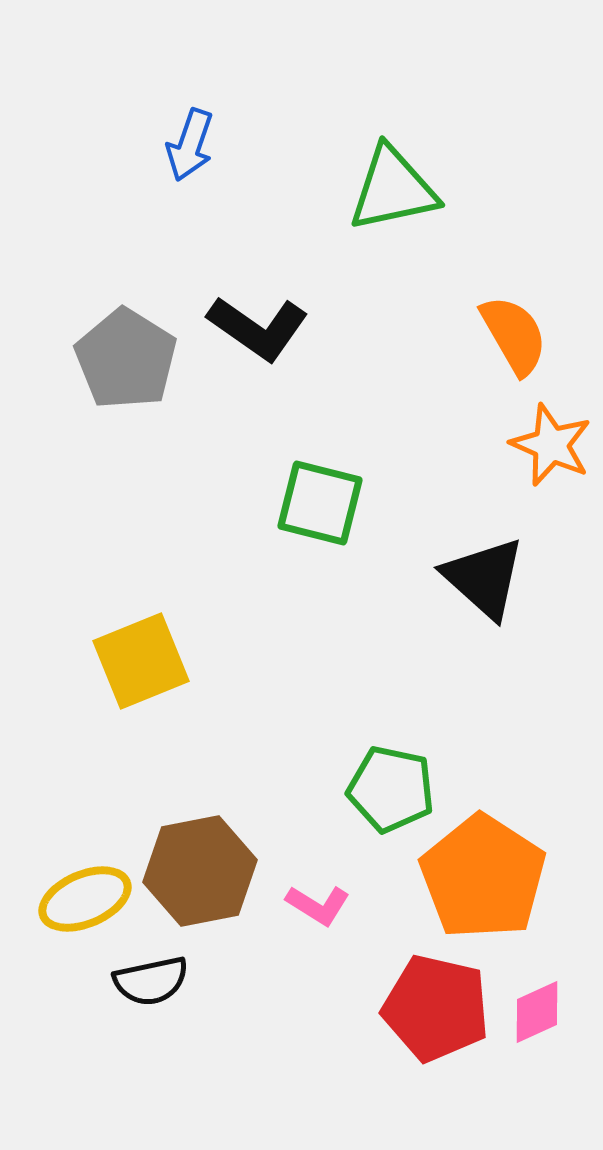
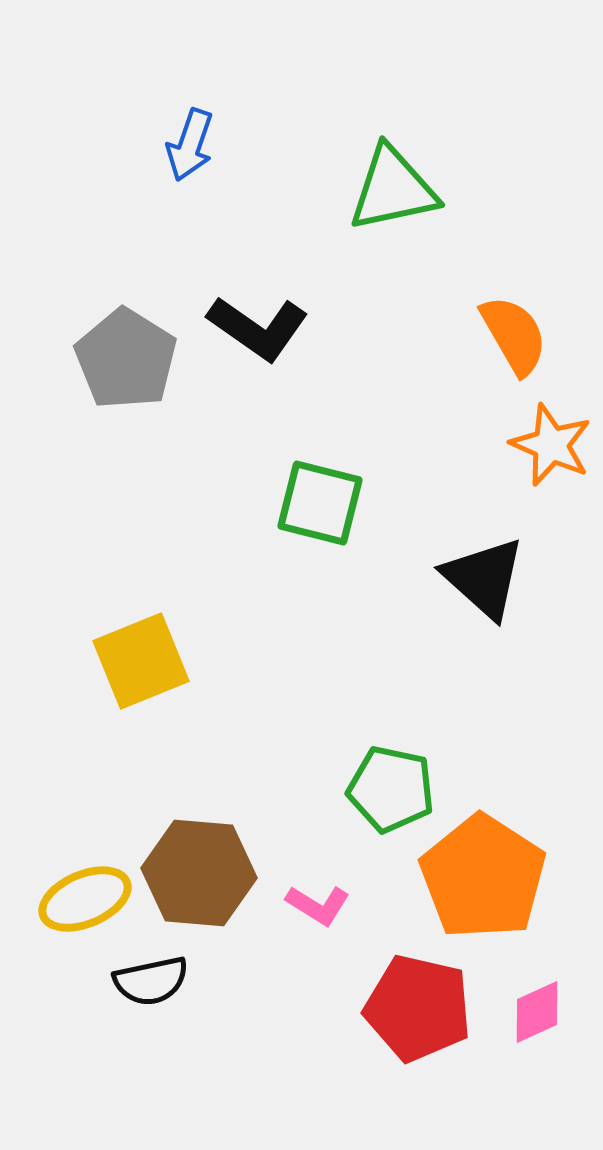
brown hexagon: moved 1 px left, 2 px down; rotated 16 degrees clockwise
red pentagon: moved 18 px left
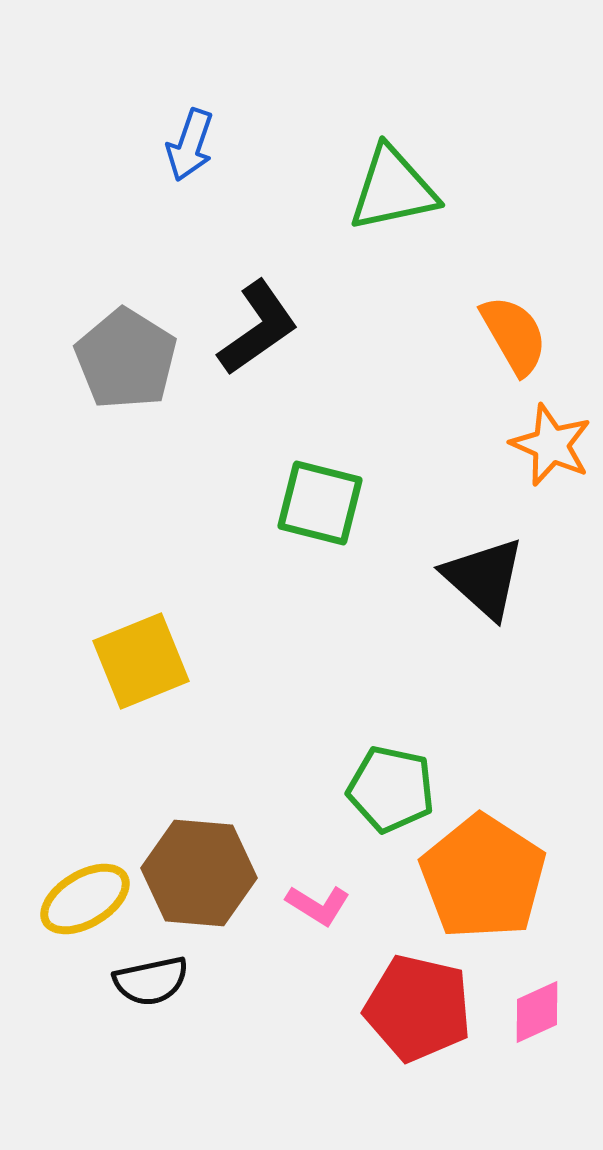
black L-shape: rotated 70 degrees counterclockwise
yellow ellipse: rotated 8 degrees counterclockwise
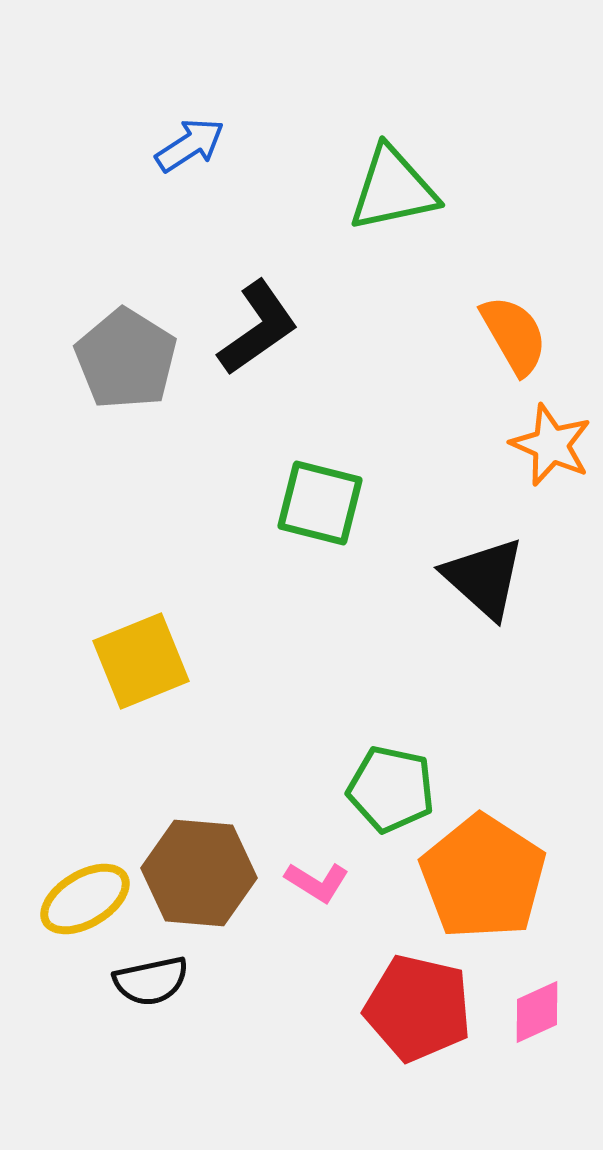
blue arrow: rotated 142 degrees counterclockwise
pink L-shape: moved 1 px left, 23 px up
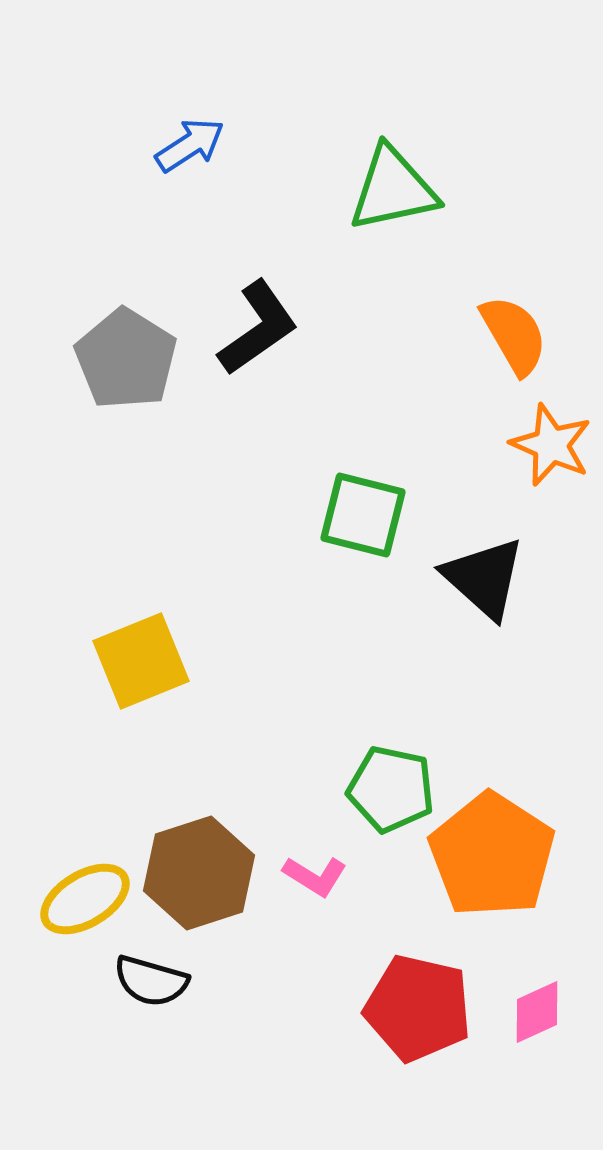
green square: moved 43 px right, 12 px down
brown hexagon: rotated 23 degrees counterclockwise
orange pentagon: moved 9 px right, 22 px up
pink L-shape: moved 2 px left, 6 px up
black semicircle: rotated 28 degrees clockwise
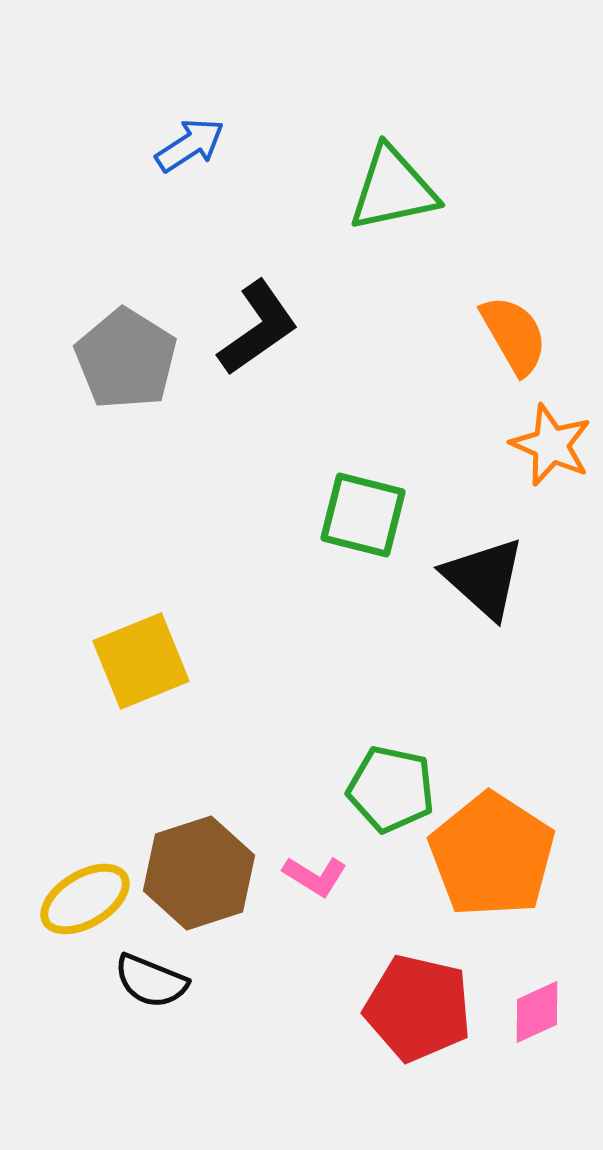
black semicircle: rotated 6 degrees clockwise
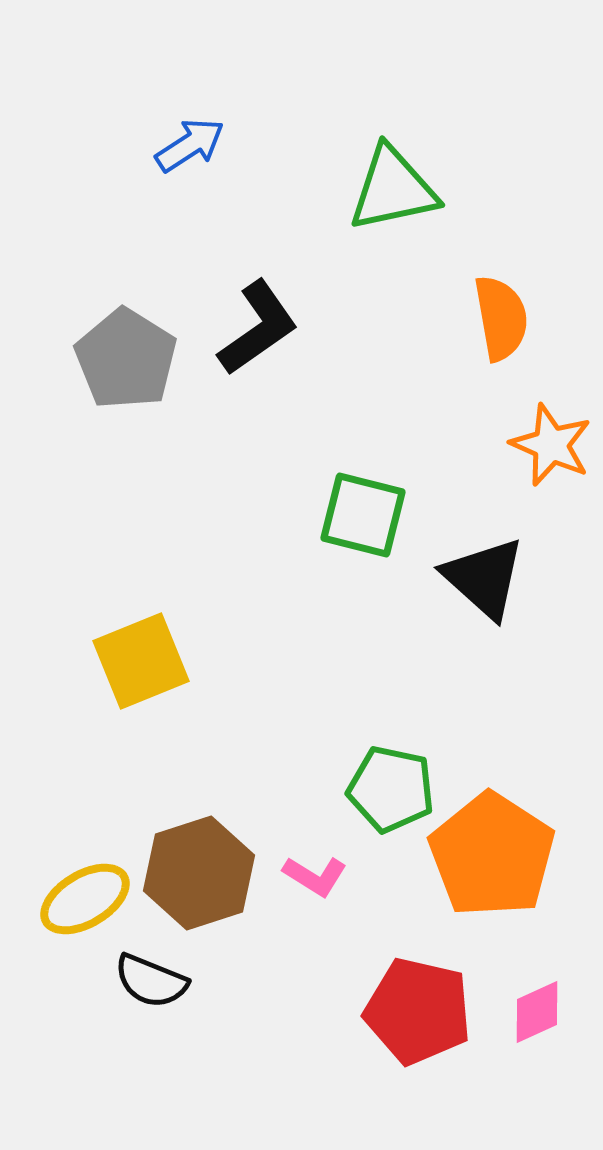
orange semicircle: moved 13 px left, 17 px up; rotated 20 degrees clockwise
red pentagon: moved 3 px down
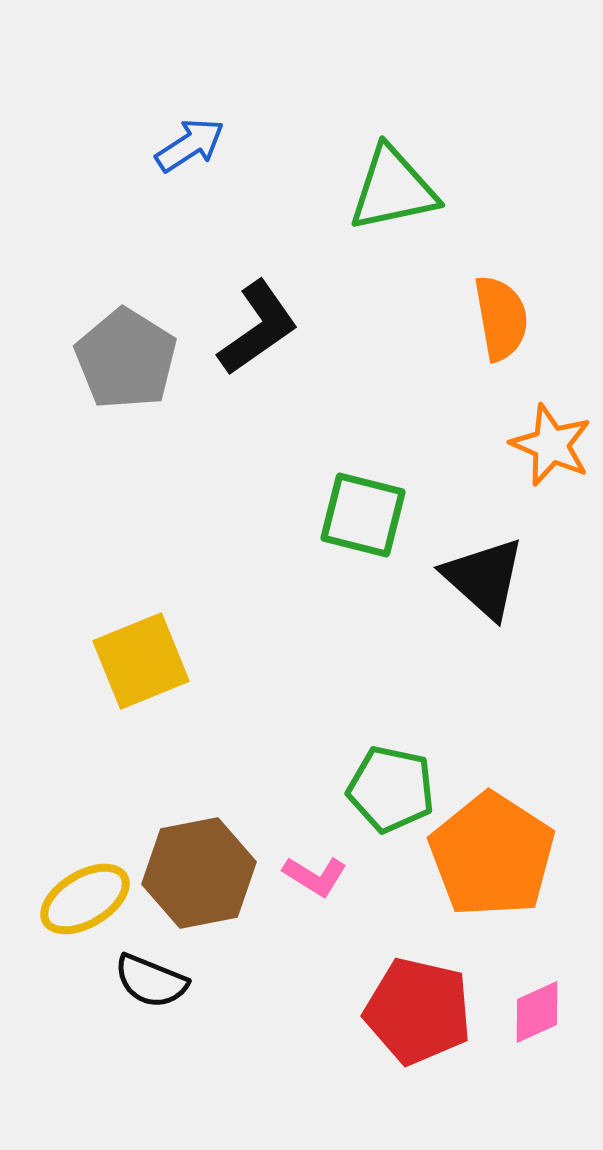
brown hexagon: rotated 7 degrees clockwise
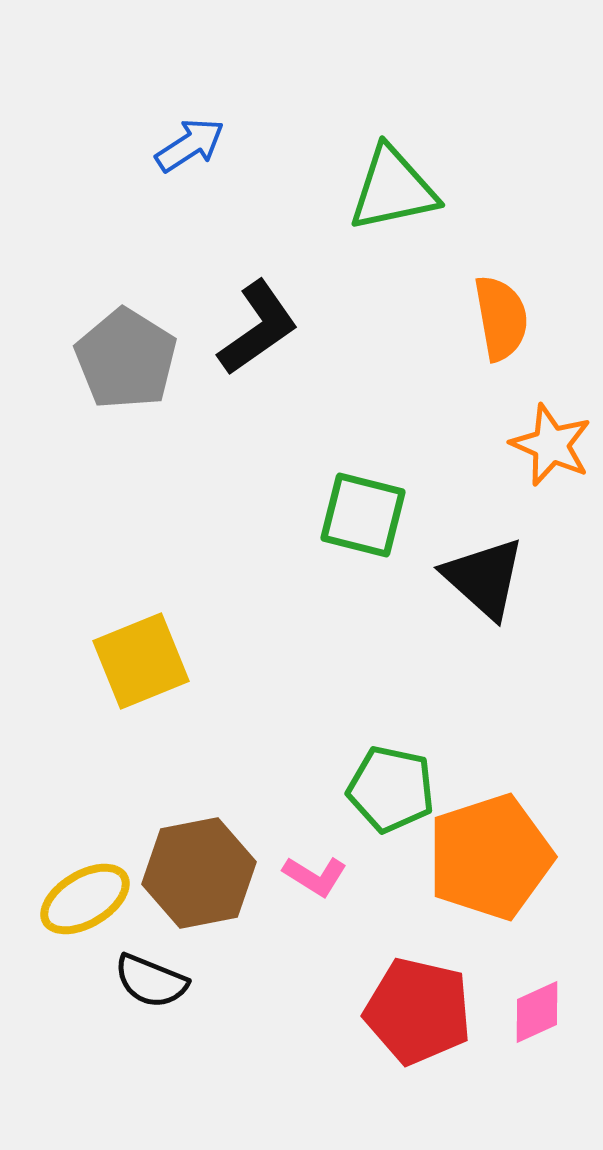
orange pentagon: moved 2 px left, 2 px down; rotated 21 degrees clockwise
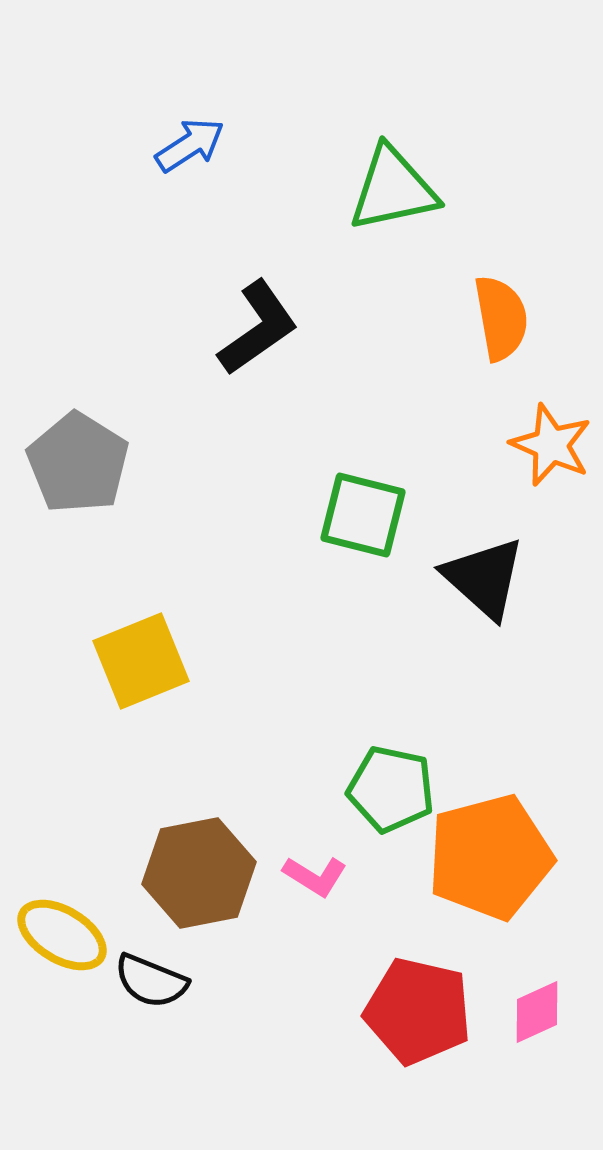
gray pentagon: moved 48 px left, 104 px down
orange pentagon: rotated 3 degrees clockwise
yellow ellipse: moved 23 px left, 36 px down; rotated 62 degrees clockwise
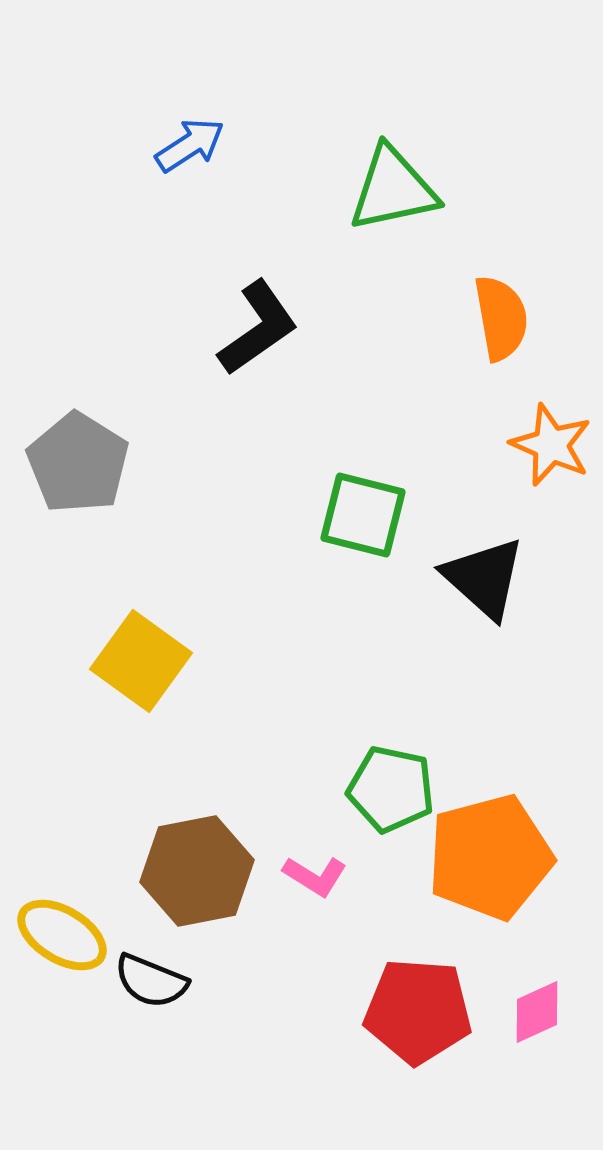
yellow square: rotated 32 degrees counterclockwise
brown hexagon: moved 2 px left, 2 px up
red pentagon: rotated 9 degrees counterclockwise
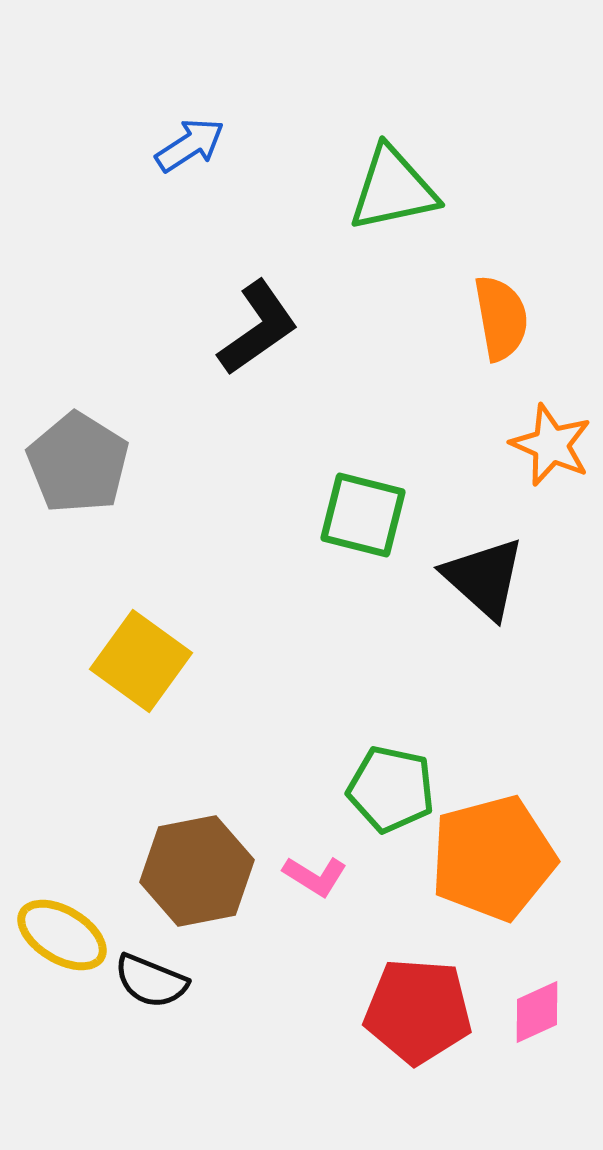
orange pentagon: moved 3 px right, 1 px down
